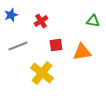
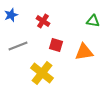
red cross: moved 2 px right; rotated 24 degrees counterclockwise
red square: rotated 24 degrees clockwise
orange triangle: moved 2 px right
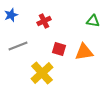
red cross: moved 1 px right; rotated 32 degrees clockwise
red square: moved 3 px right, 4 px down
yellow cross: rotated 10 degrees clockwise
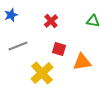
red cross: moved 7 px right; rotated 16 degrees counterclockwise
orange triangle: moved 2 px left, 10 px down
